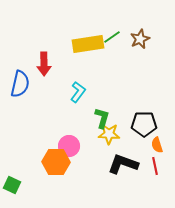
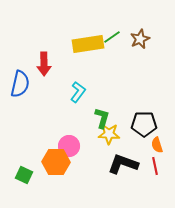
green square: moved 12 px right, 10 px up
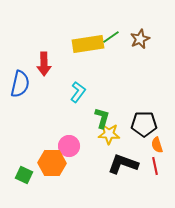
green line: moved 1 px left
orange hexagon: moved 4 px left, 1 px down
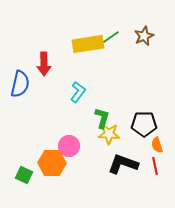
brown star: moved 4 px right, 3 px up
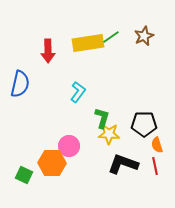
yellow rectangle: moved 1 px up
red arrow: moved 4 px right, 13 px up
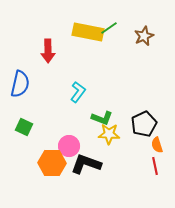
green line: moved 2 px left, 9 px up
yellow rectangle: moved 11 px up; rotated 20 degrees clockwise
green L-shape: rotated 95 degrees clockwise
black pentagon: rotated 25 degrees counterclockwise
black L-shape: moved 37 px left
green square: moved 48 px up
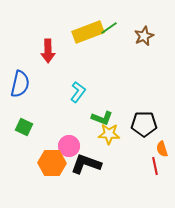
yellow rectangle: rotated 32 degrees counterclockwise
black pentagon: rotated 25 degrees clockwise
orange semicircle: moved 5 px right, 4 px down
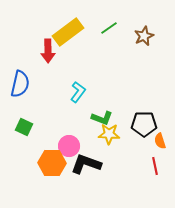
yellow rectangle: moved 20 px left; rotated 16 degrees counterclockwise
orange semicircle: moved 2 px left, 8 px up
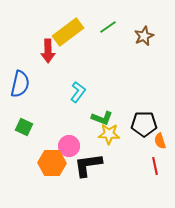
green line: moved 1 px left, 1 px up
black L-shape: moved 2 px right, 1 px down; rotated 28 degrees counterclockwise
